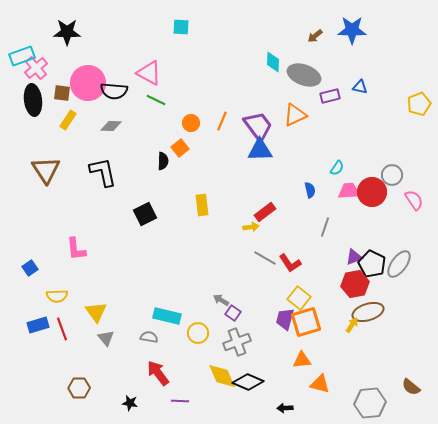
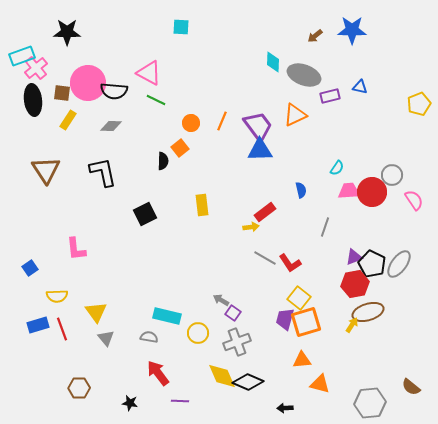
blue semicircle at (310, 190): moved 9 px left
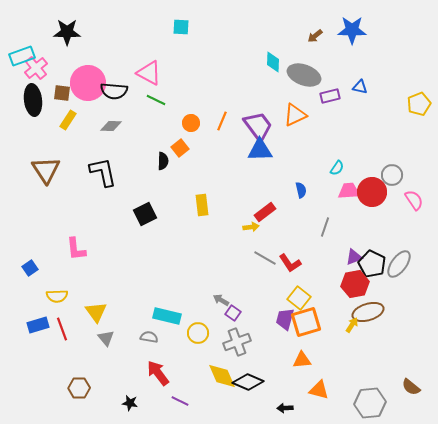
orange triangle at (320, 384): moved 1 px left, 6 px down
purple line at (180, 401): rotated 24 degrees clockwise
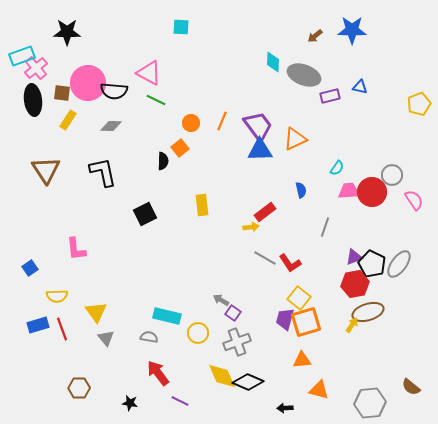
orange triangle at (295, 115): moved 24 px down
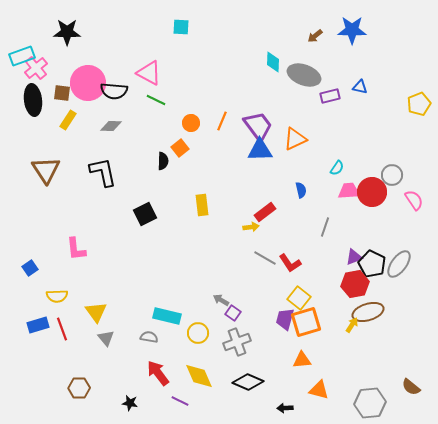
yellow diamond at (222, 376): moved 23 px left
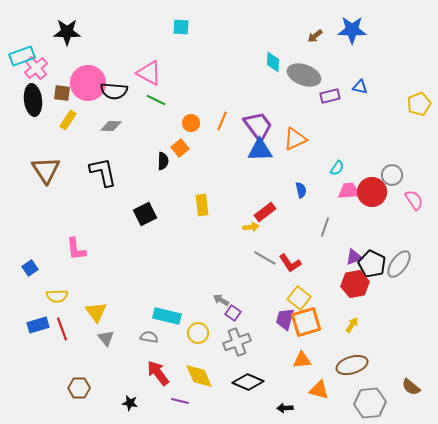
brown ellipse at (368, 312): moved 16 px left, 53 px down
purple line at (180, 401): rotated 12 degrees counterclockwise
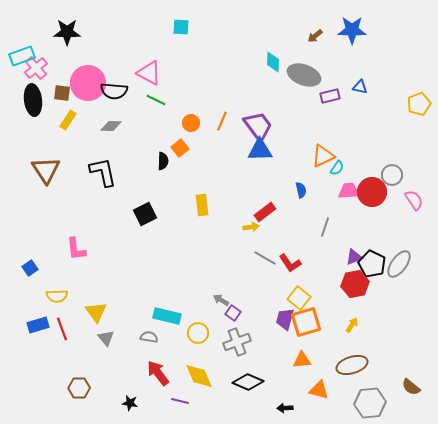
orange triangle at (295, 139): moved 28 px right, 17 px down
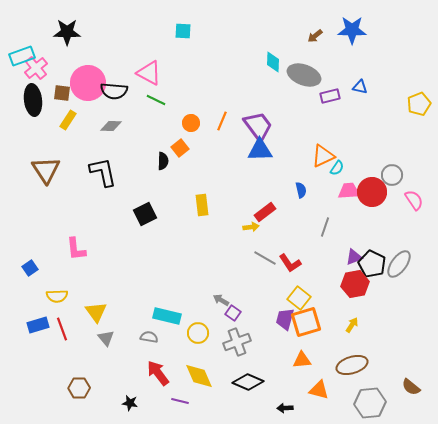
cyan square at (181, 27): moved 2 px right, 4 px down
